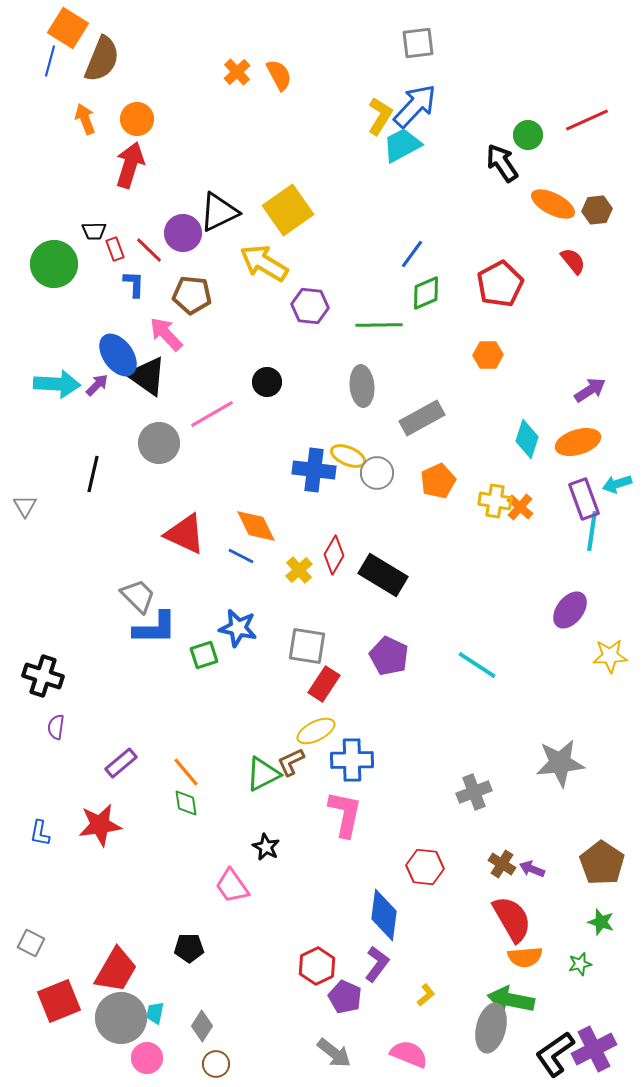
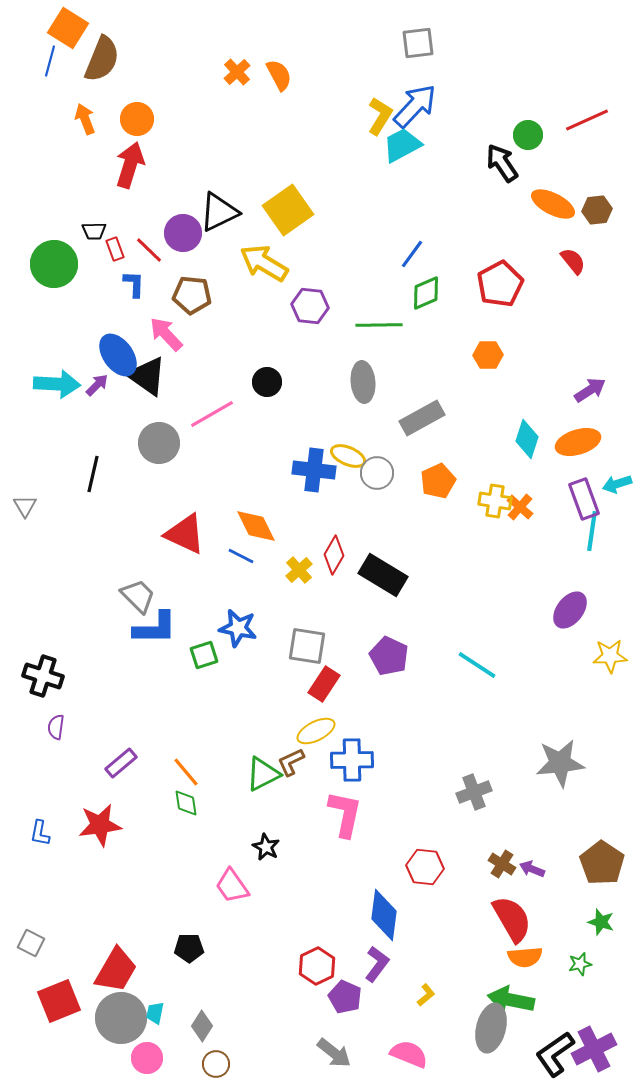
gray ellipse at (362, 386): moved 1 px right, 4 px up
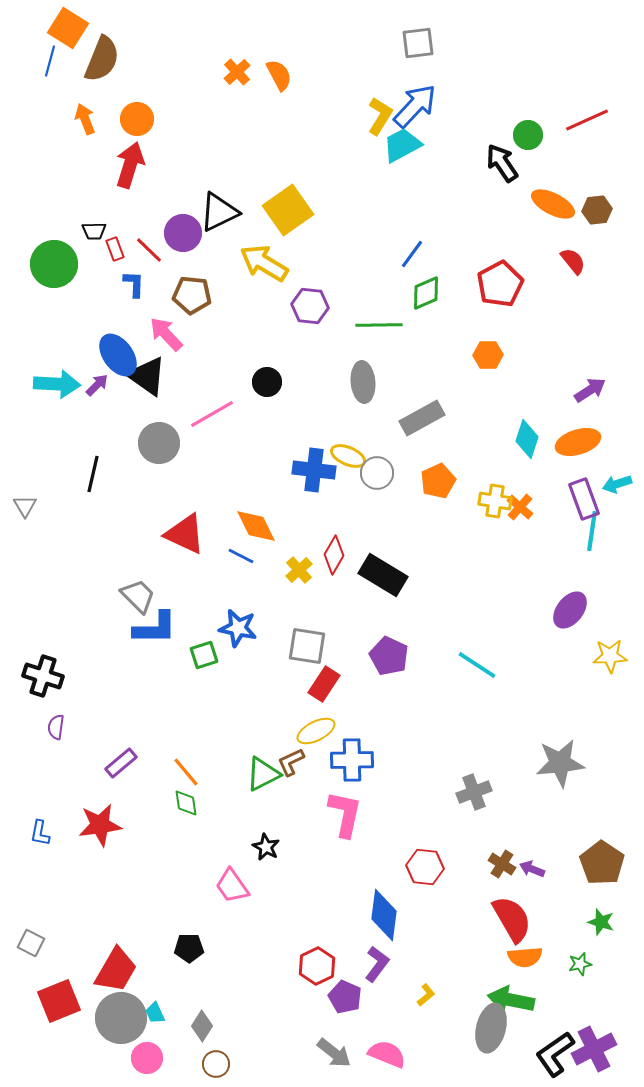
cyan trapezoid at (155, 1013): rotated 35 degrees counterclockwise
pink semicircle at (409, 1054): moved 22 px left
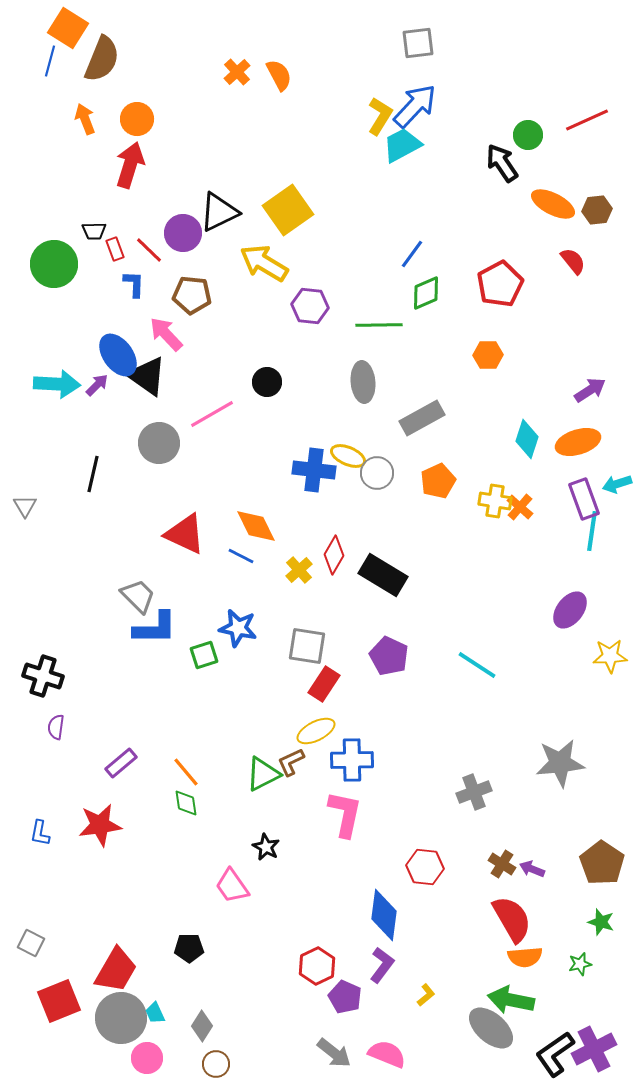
purple L-shape at (377, 964): moved 5 px right, 1 px down
gray ellipse at (491, 1028): rotated 63 degrees counterclockwise
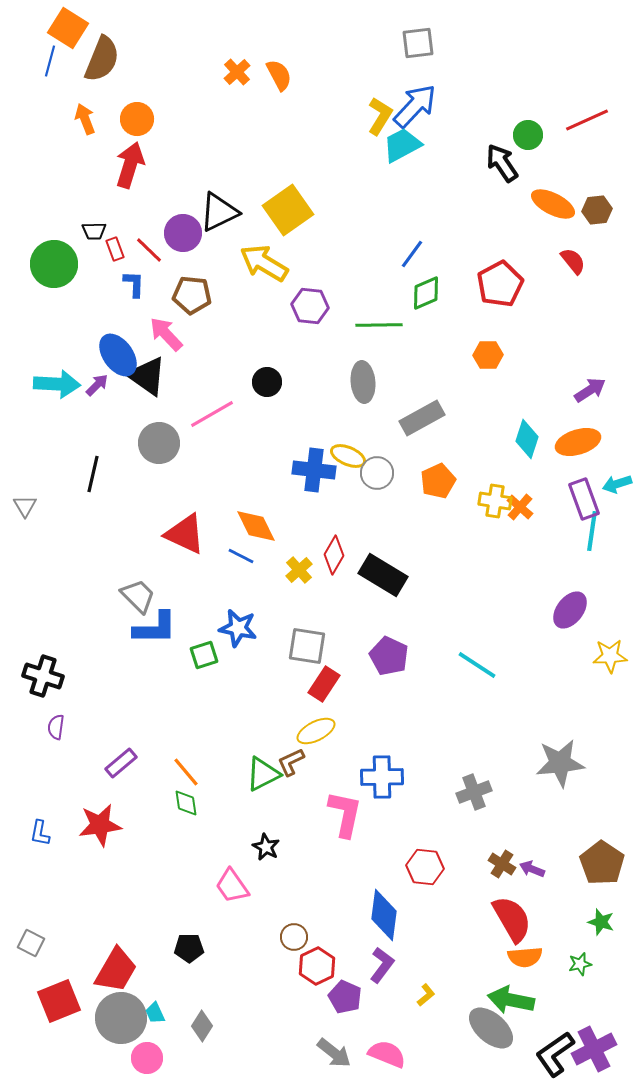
blue cross at (352, 760): moved 30 px right, 17 px down
brown circle at (216, 1064): moved 78 px right, 127 px up
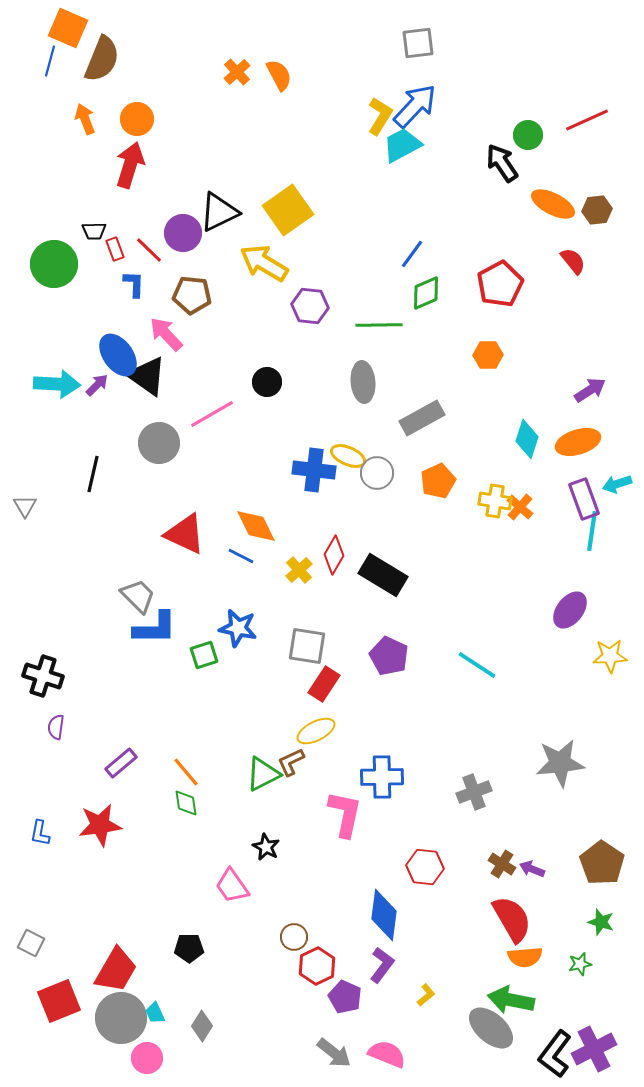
orange square at (68, 28): rotated 9 degrees counterclockwise
black L-shape at (555, 1054): rotated 18 degrees counterclockwise
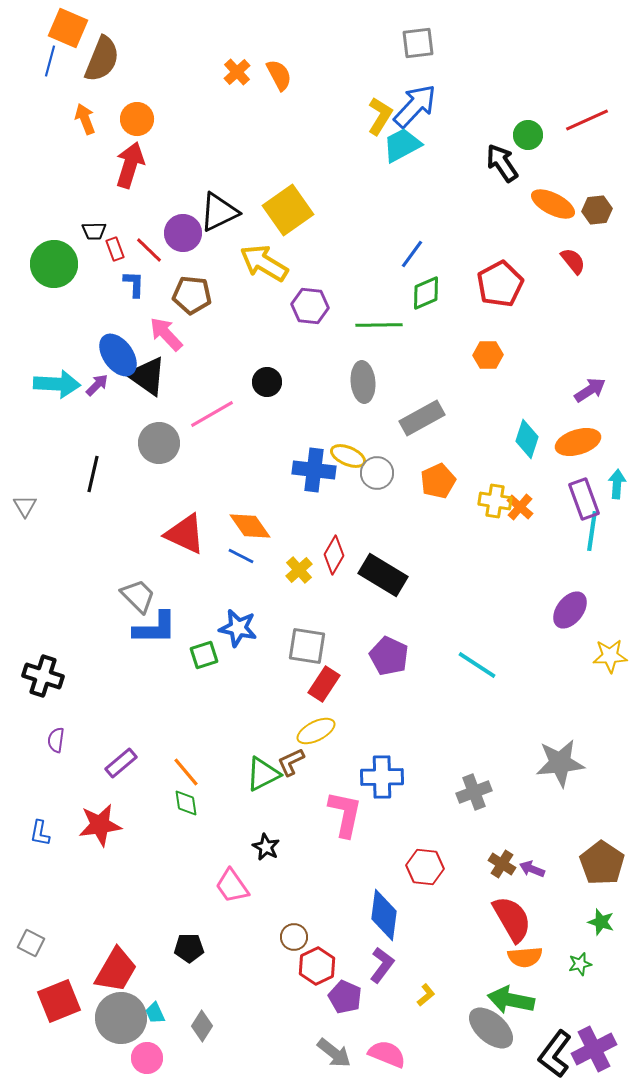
cyan arrow at (617, 484): rotated 112 degrees clockwise
orange diamond at (256, 526): moved 6 px left; rotated 9 degrees counterclockwise
purple semicircle at (56, 727): moved 13 px down
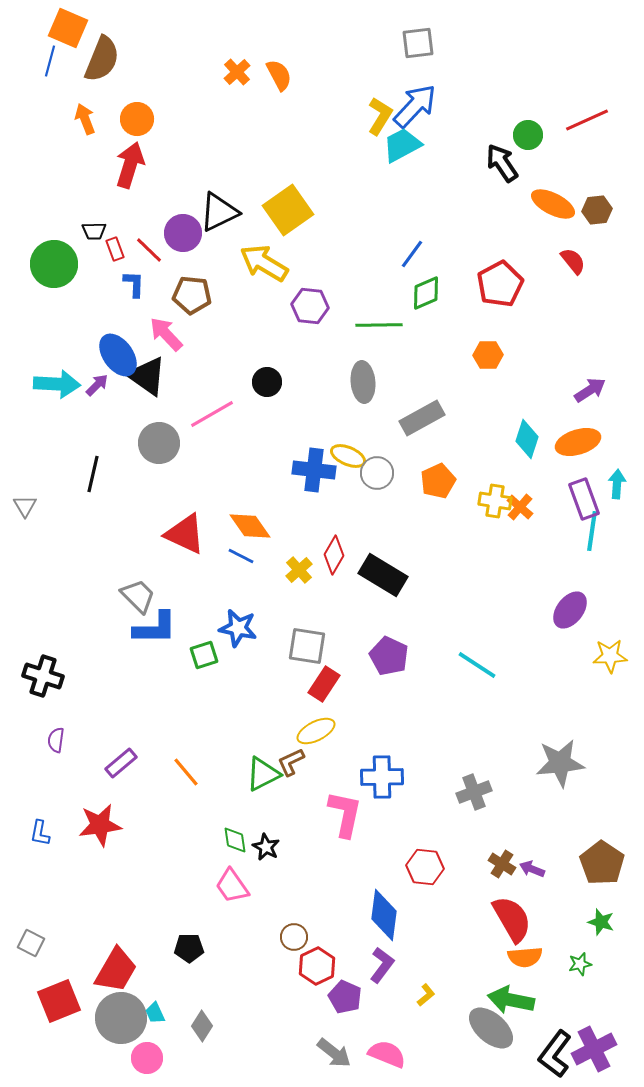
green diamond at (186, 803): moved 49 px right, 37 px down
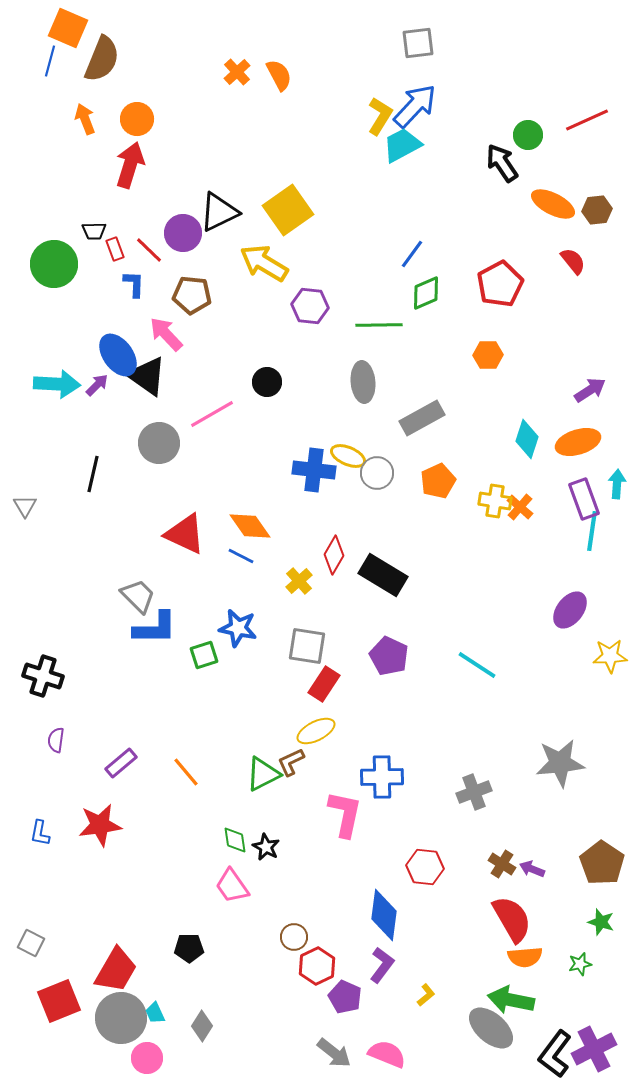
yellow cross at (299, 570): moved 11 px down
